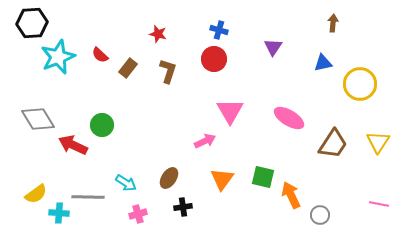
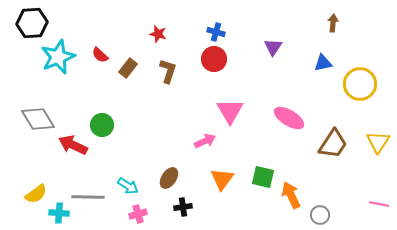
blue cross: moved 3 px left, 2 px down
cyan arrow: moved 2 px right, 3 px down
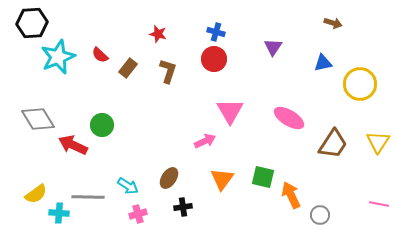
brown arrow: rotated 102 degrees clockwise
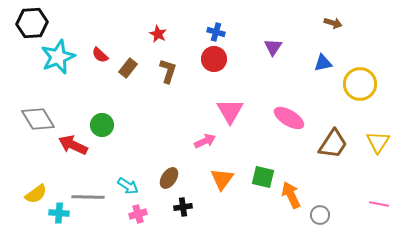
red star: rotated 12 degrees clockwise
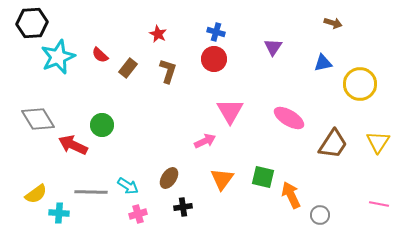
gray line: moved 3 px right, 5 px up
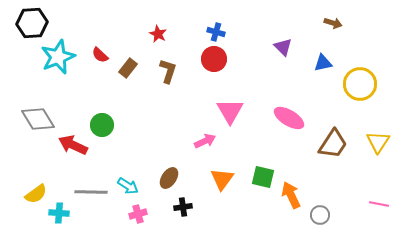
purple triangle: moved 10 px right; rotated 18 degrees counterclockwise
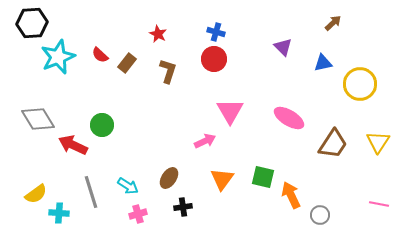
brown arrow: rotated 60 degrees counterclockwise
brown rectangle: moved 1 px left, 5 px up
gray line: rotated 72 degrees clockwise
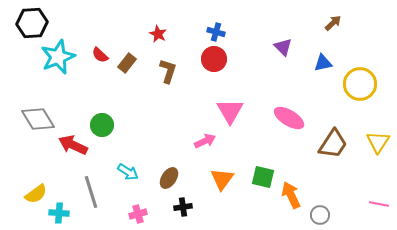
cyan arrow: moved 14 px up
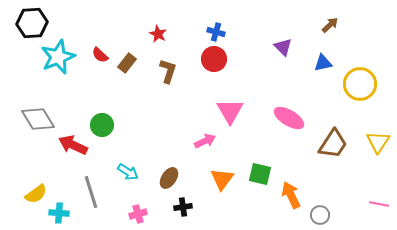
brown arrow: moved 3 px left, 2 px down
green square: moved 3 px left, 3 px up
